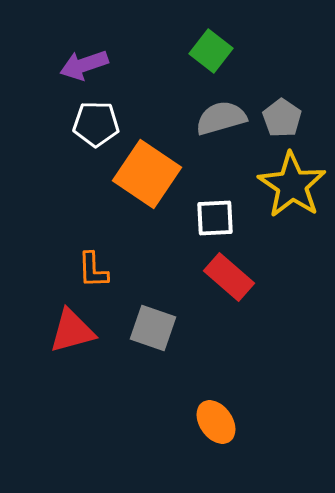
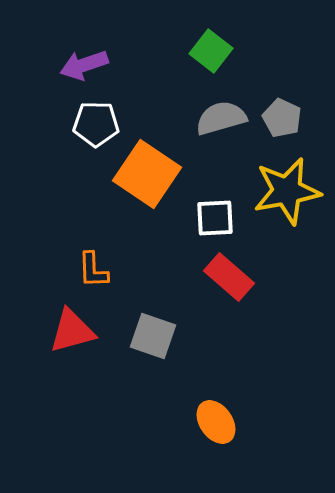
gray pentagon: rotated 9 degrees counterclockwise
yellow star: moved 5 px left, 6 px down; rotated 28 degrees clockwise
gray square: moved 8 px down
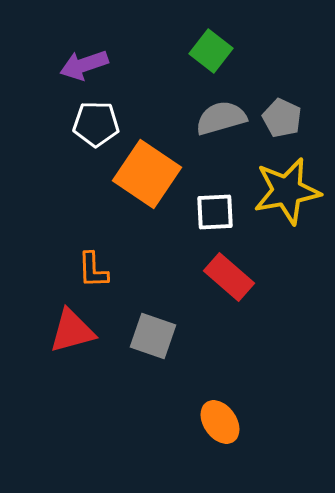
white square: moved 6 px up
orange ellipse: moved 4 px right
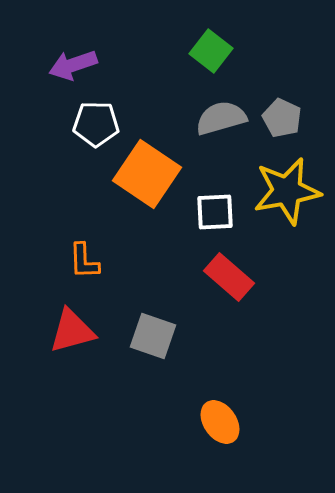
purple arrow: moved 11 px left
orange L-shape: moved 9 px left, 9 px up
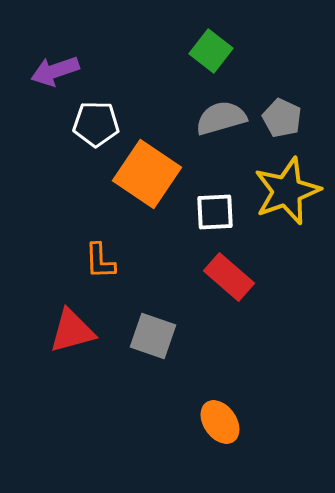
purple arrow: moved 18 px left, 6 px down
yellow star: rotated 10 degrees counterclockwise
orange L-shape: moved 16 px right
